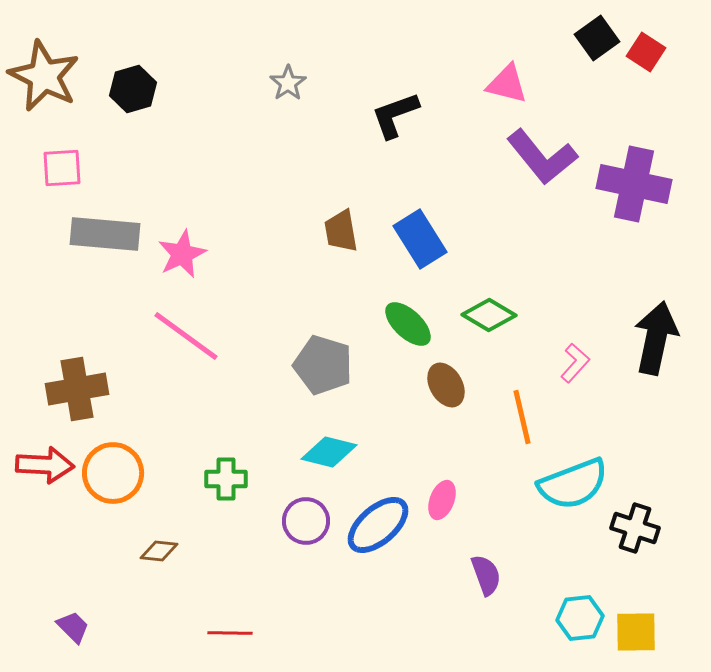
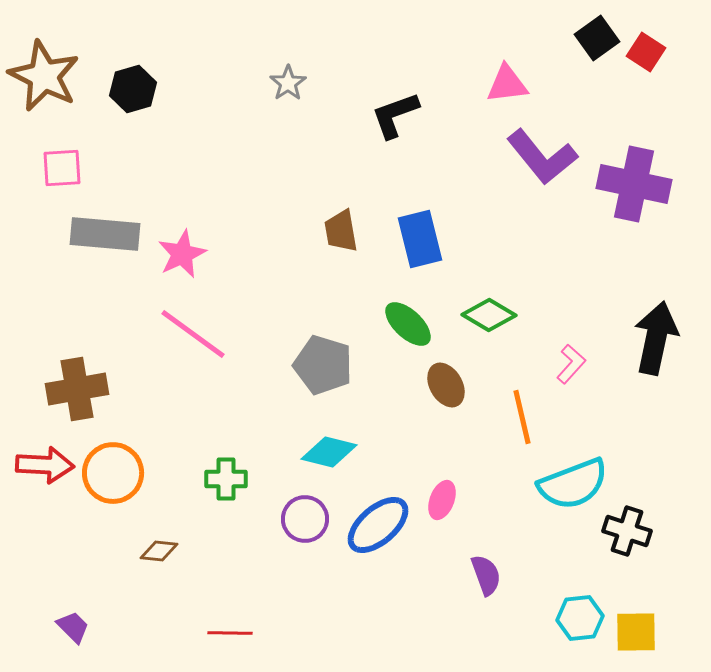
pink triangle: rotated 21 degrees counterclockwise
blue rectangle: rotated 18 degrees clockwise
pink line: moved 7 px right, 2 px up
pink L-shape: moved 4 px left, 1 px down
purple circle: moved 1 px left, 2 px up
black cross: moved 8 px left, 3 px down
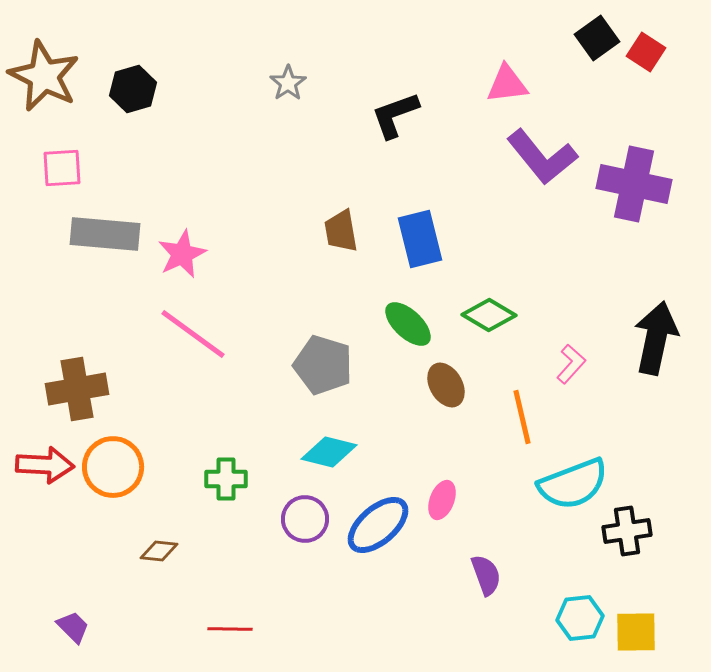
orange circle: moved 6 px up
black cross: rotated 27 degrees counterclockwise
red line: moved 4 px up
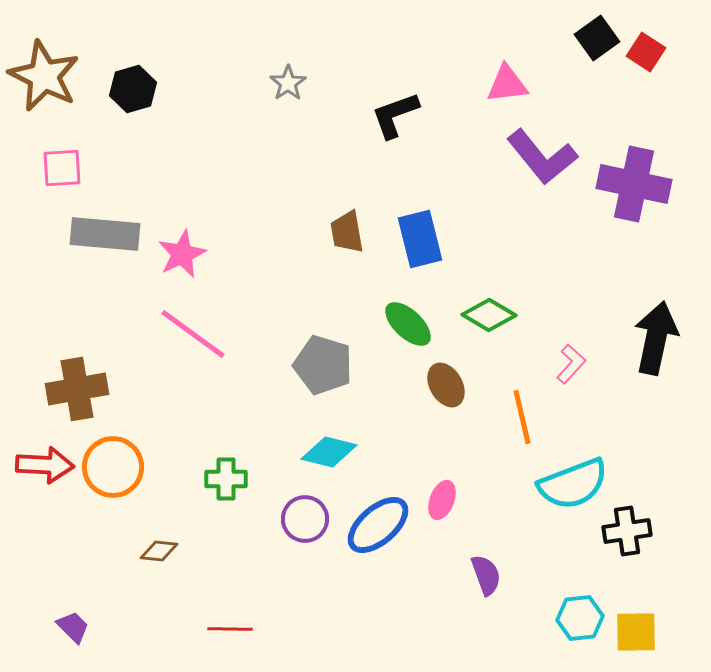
brown trapezoid: moved 6 px right, 1 px down
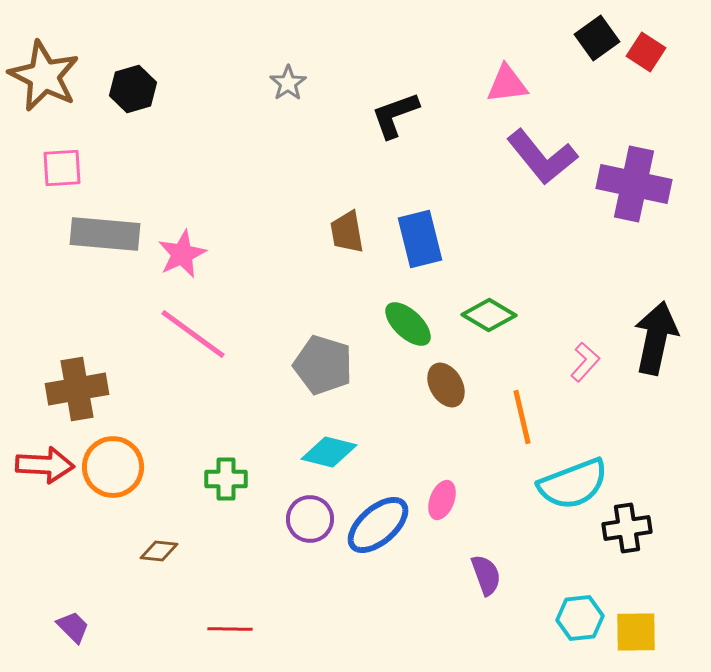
pink L-shape: moved 14 px right, 2 px up
purple circle: moved 5 px right
black cross: moved 3 px up
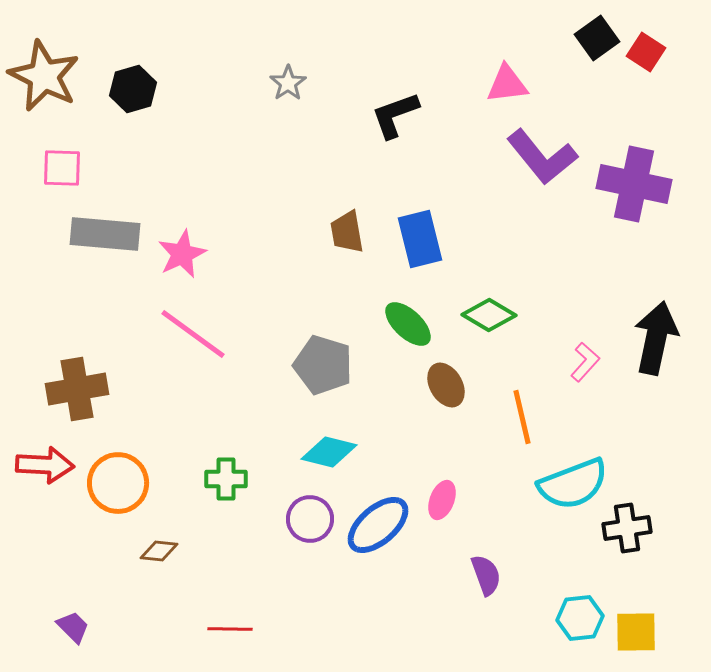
pink square: rotated 6 degrees clockwise
orange circle: moved 5 px right, 16 px down
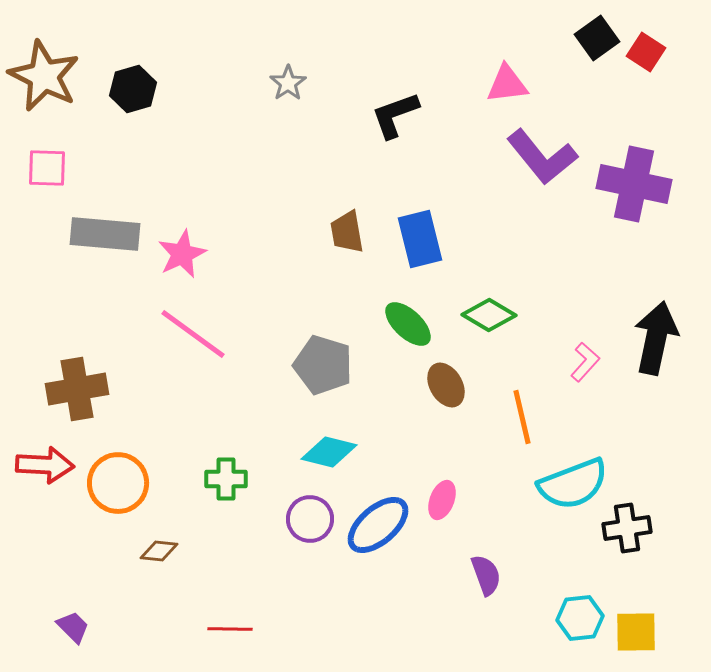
pink square: moved 15 px left
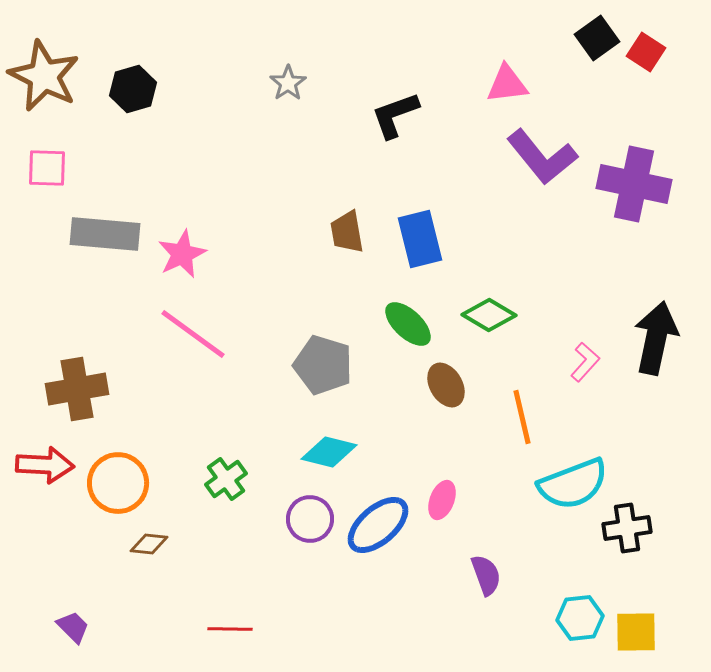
green cross: rotated 36 degrees counterclockwise
brown diamond: moved 10 px left, 7 px up
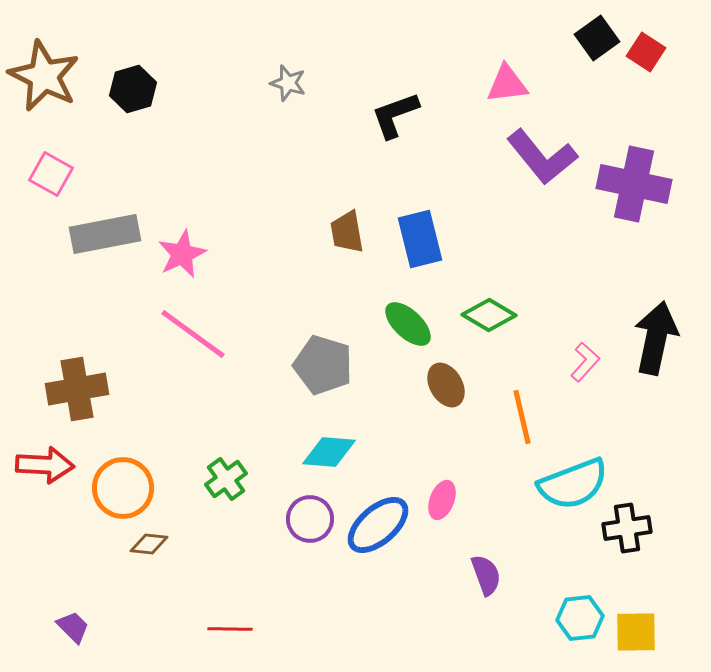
gray star: rotated 21 degrees counterclockwise
pink square: moved 4 px right, 6 px down; rotated 27 degrees clockwise
gray rectangle: rotated 16 degrees counterclockwise
cyan diamond: rotated 10 degrees counterclockwise
orange circle: moved 5 px right, 5 px down
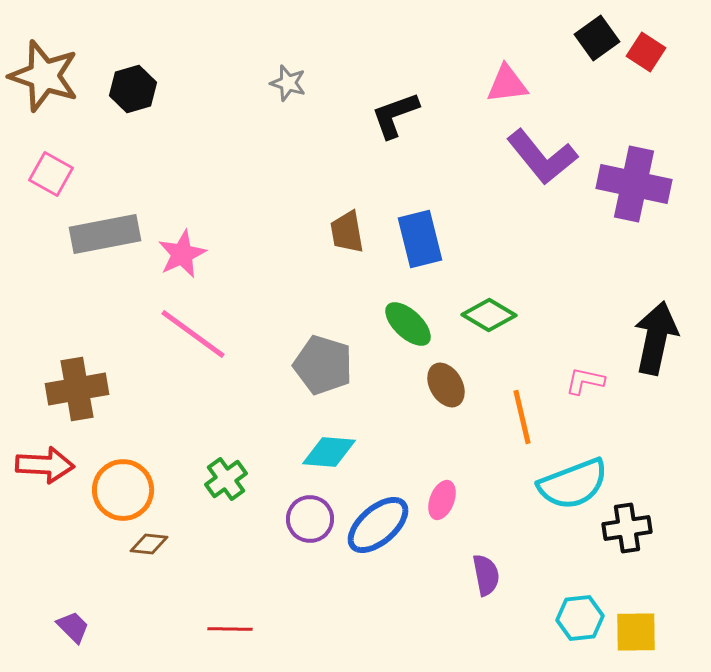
brown star: rotated 8 degrees counterclockwise
pink L-shape: moved 19 px down; rotated 120 degrees counterclockwise
orange circle: moved 2 px down
purple semicircle: rotated 9 degrees clockwise
